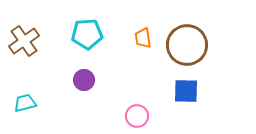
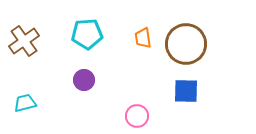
brown circle: moved 1 px left, 1 px up
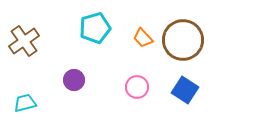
cyan pentagon: moved 8 px right, 6 px up; rotated 12 degrees counterclockwise
orange trapezoid: rotated 35 degrees counterclockwise
brown circle: moved 3 px left, 4 px up
purple circle: moved 10 px left
blue square: moved 1 px left, 1 px up; rotated 32 degrees clockwise
pink circle: moved 29 px up
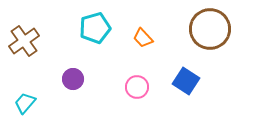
brown circle: moved 27 px right, 11 px up
purple circle: moved 1 px left, 1 px up
blue square: moved 1 px right, 9 px up
cyan trapezoid: rotated 35 degrees counterclockwise
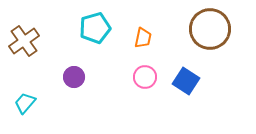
orange trapezoid: rotated 125 degrees counterclockwise
purple circle: moved 1 px right, 2 px up
pink circle: moved 8 px right, 10 px up
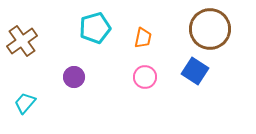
brown cross: moved 2 px left
blue square: moved 9 px right, 10 px up
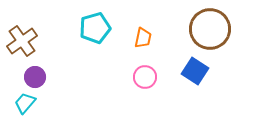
purple circle: moved 39 px left
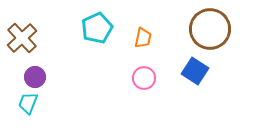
cyan pentagon: moved 2 px right; rotated 8 degrees counterclockwise
brown cross: moved 3 px up; rotated 8 degrees counterclockwise
pink circle: moved 1 px left, 1 px down
cyan trapezoid: moved 3 px right; rotated 20 degrees counterclockwise
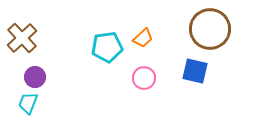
cyan pentagon: moved 10 px right, 19 px down; rotated 16 degrees clockwise
orange trapezoid: rotated 35 degrees clockwise
blue square: rotated 20 degrees counterclockwise
